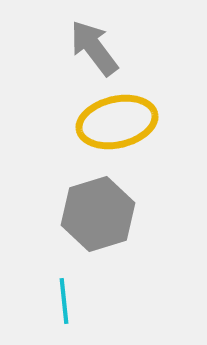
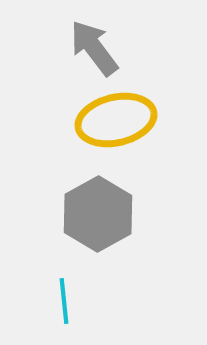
yellow ellipse: moved 1 px left, 2 px up
gray hexagon: rotated 12 degrees counterclockwise
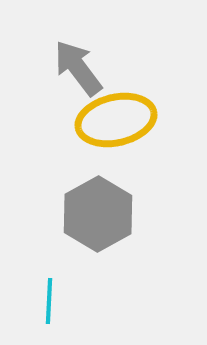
gray arrow: moved 16 px left, 20 px down
cyan line: moved 15 px left; rotated 9 degrees clockwise
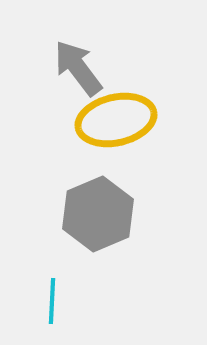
gray hexagon: rotated 6 degrees clockwise
cyan line: moved 3 px right
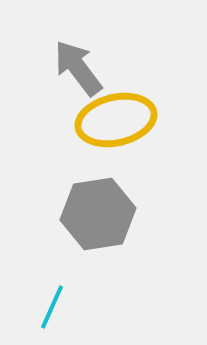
gray hexagon: rotated 14 degrees clockwise
cyan line: moved 6 px down; rotated 21 degrees clockwise
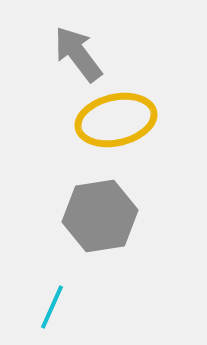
gray arrow: moved 14 px up
gray hexagon: moved 2 px right, 2 px down
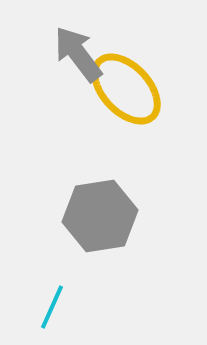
yellow ellipse: moved 10 px right, 31 px up; rotated 60 degrees clockwise
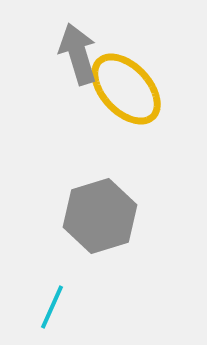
gray arrow: rotated 20 degrees clockwise
gray hexagon: rotated 8 degrees counterclockwise
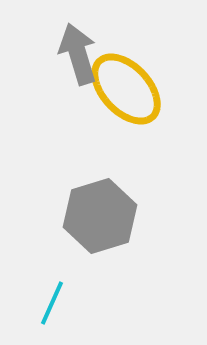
cyan line: moved 4 px up
